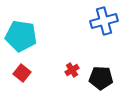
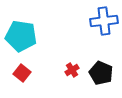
blue cross: rotated 8 degrees clockwise
black pentagon: moved 5 px up; rotated 20 degrees clockwise
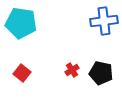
cyan pentagon: moved 13 px up
black pentagon: rotated 10 degrees counterclockwise
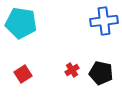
red square: moved 1 px right, 1 px down; rotated 18 degrees clockwise
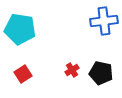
cyan pentagon: moved 1 px left, 6 px down
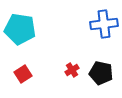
blue cross: moved 3 px down
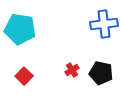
red square: moved 1 px right, 2 px down; rotated 12 degrees counterclockwise
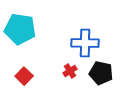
blue cross: moved 19 px left, 19 px down; rotated 8 degrees clockwise
red cross: moved 2 px left, 1 px down
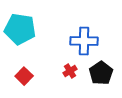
blue cross: moved 1 px left, 2 px up
black pentagon: rotated 25 degrees clockwise
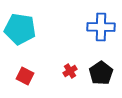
blue cross: moved 17 px right, 14 px up
red square: moved 1 px right; rotated 18 degrees counterclockwise
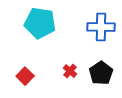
cyan pentagon: moved 20 px right, 6 px up
red cross: rotated 16 degrees counterclockwise
red square: rotated 18 degrees clockwise
